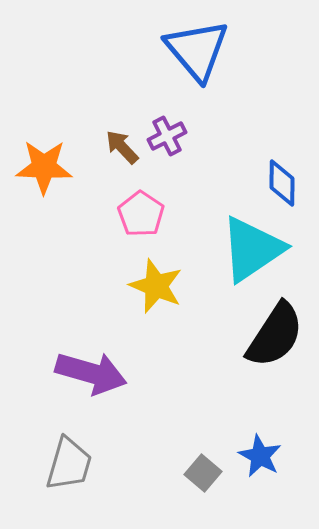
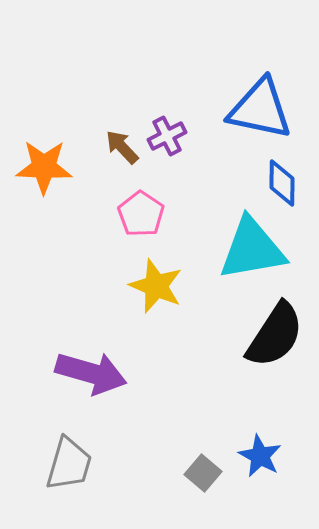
blue triangle: moved 63 px right, 59 px down; rotated 38 degrees counterclockwise
cyan triangle: rotated 24 degrees clockwise
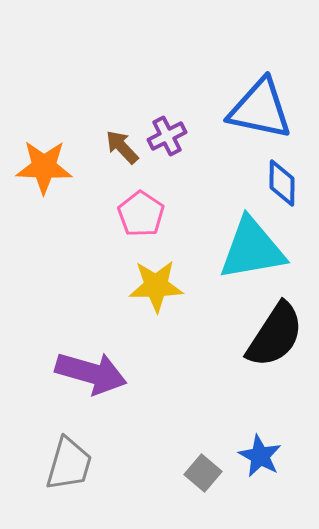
yellow star: rotated 24 degrees counterclockwise
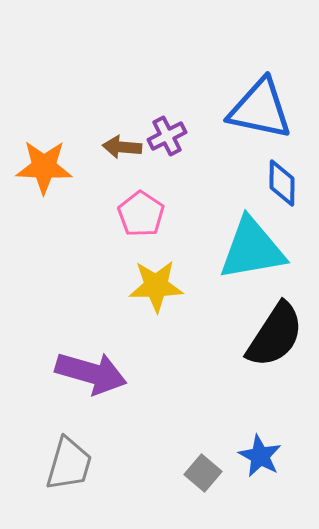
brown arrow: rotated 42 degrees counterclockwise
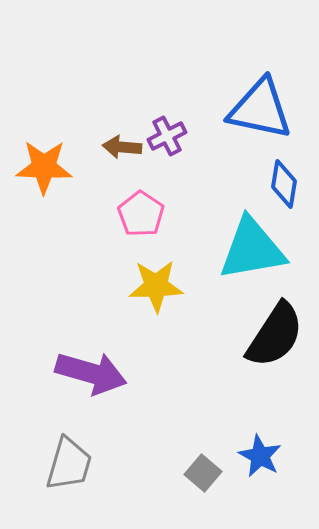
blue diamond: moved 2 px right, 1 px down; rotated 9 degrees clockwise
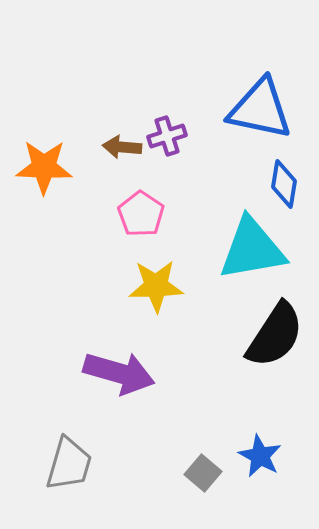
purple cross: rotated 9 degrees clockwise
purple arrow: moved 28 px right
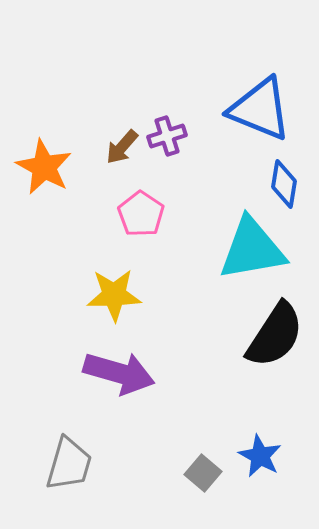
blue triangle: rotated 10 degrees clockwise
brown arrow: rotated 54 degrees counterclockwise
orange star: rotated 26 degrees clockwise
yellow star: moved 42 px left, 9 px down
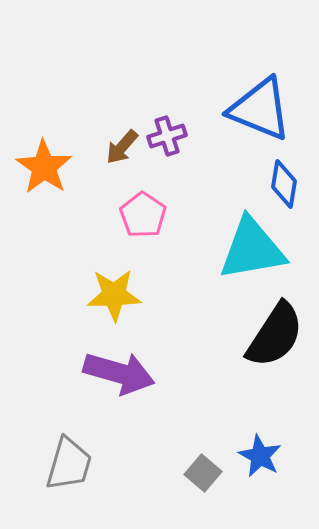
orange star: rotated 6 degrees clockwise
pink pentagon: moved 2 px right, 1 px down
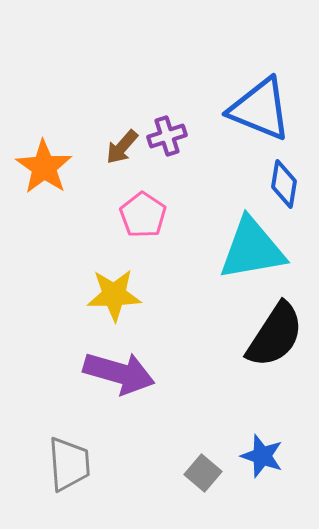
blue star: moved 2 px right; rotated 9 degrees counterclockwise
gray trapezoid: rotated 20 degrees counterclockwise
